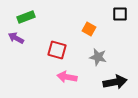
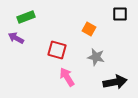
gray star: moved 2 px left
pink arrow: rotated 48 degrees clockwise
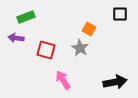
purple arrow: rotated 21 degrees counterclockwise
red square: moved 11 px left
gray star: moved 16 px left, 9 px up; rotated 18 degrees clockwise
pink arrow: moved 4 px left, 3 px down
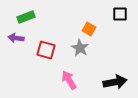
pink arrow: moved 6 px right
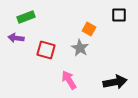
black square: moved 1 px left, 1 px down
